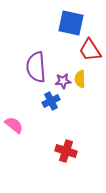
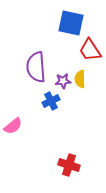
pink semicircle: moved 1 px left, 1 px down; rotated 102 degrees clockwise
red cross: moved 3 px right, 14 px down
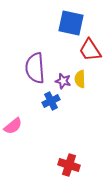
purple semicircle: moved 1 px left, 1 px down
purple star: rotated 21 degrees clockwise
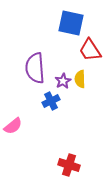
purple star: rotated 28 degrees clockwise
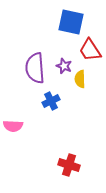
blue square: moved 1 px up
purple star: moved 1 px right, 15 px up; rotated 21 degrees counterclockwise
pink semicircle: rotated 42 degrees clockwise
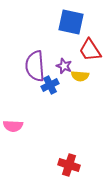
purple semicircle: moved 2 px up
yellow semicircle: moved 3 px up; rotated 84 degrees counterclockwise
blue cross: moved 1 px left, 16 px up
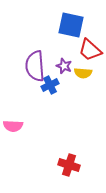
blue square: moved 3 px down
red trapezoid: rotated 15 degrees counterclockwise
yellow semicircle: moved 3 px right, 3 px up
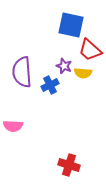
purple semicircle: moved 13 px left, 6 px down
